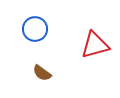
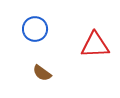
red triangle: rotated 12 degrees clockwise
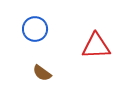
red triangle: moved 1 px right, 1 px down
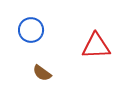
blue circle: moved 4 px left, 1 px down
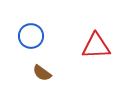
blue circle: moved 6 px down
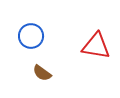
red triangle: rotated 12 degrees clockwise
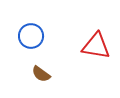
brown semicircle: moved 1 px left, 1 px down
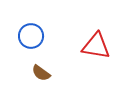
brown semicircle: moved 1 px up
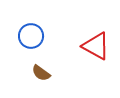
red triangle: rotated 20 degrees clockwise
